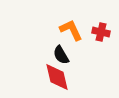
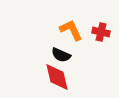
black semicircle: rotated 36 degrees counterclockwise
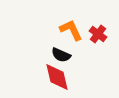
red cross: moved 3 px left, 2 px down; rotated 24 degrees clockwise
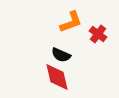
orange L-shape: moved 8 px up; rotated 95 degrees clockwise
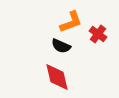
black semicircle: moved 9 px up
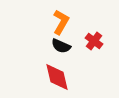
orange L-shape: moved 10 px left; rotated 40 degrees counterclockwise
red cross: moved 4 px left, 7 px down
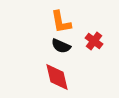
orange L-shape: rotated 140 degrees clockwise
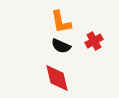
red cross: rotated 24 degrees clockwise
red diamond: moved 1 px down
